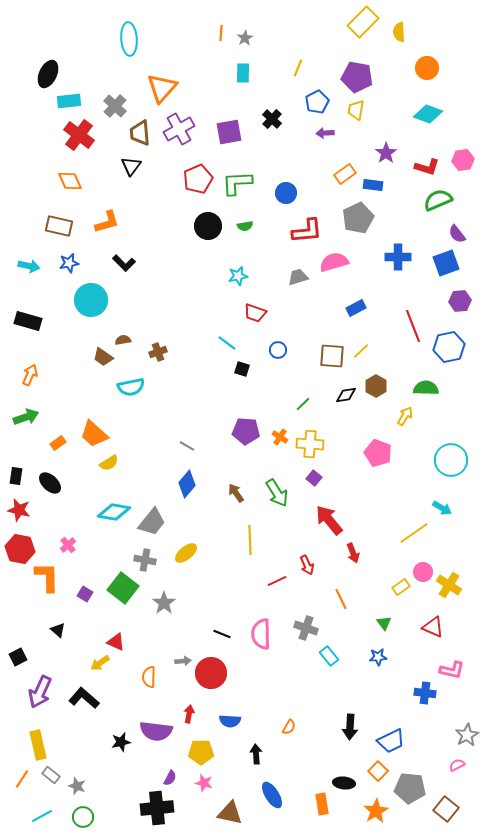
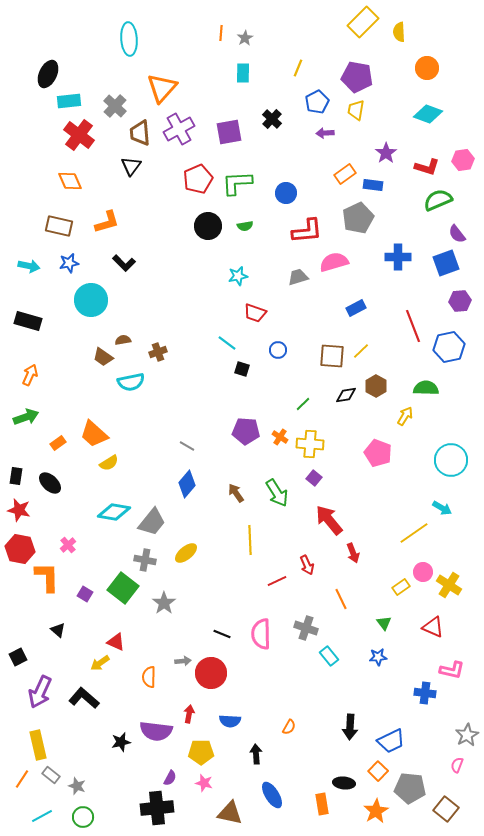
cyan semicircle at (131, 387): moved 5 px up
pink semicircle at (457, 765): rotated 42 degrees counterclockwise
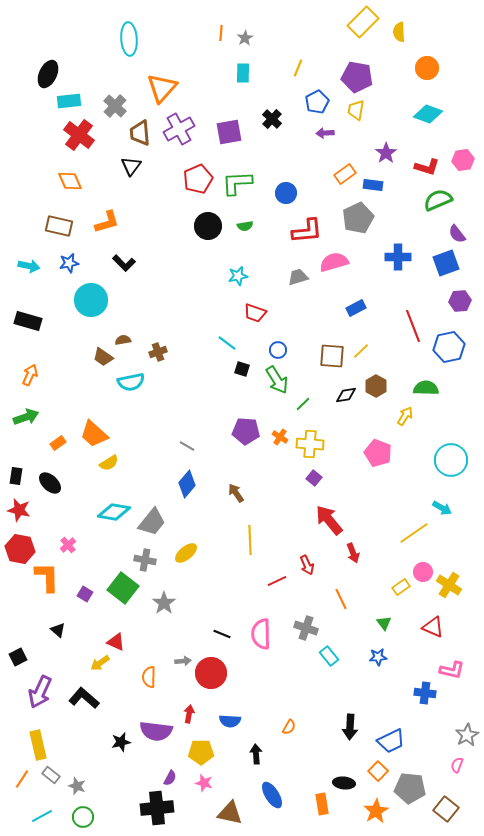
green arrow at (277, 493): moved 113 px up
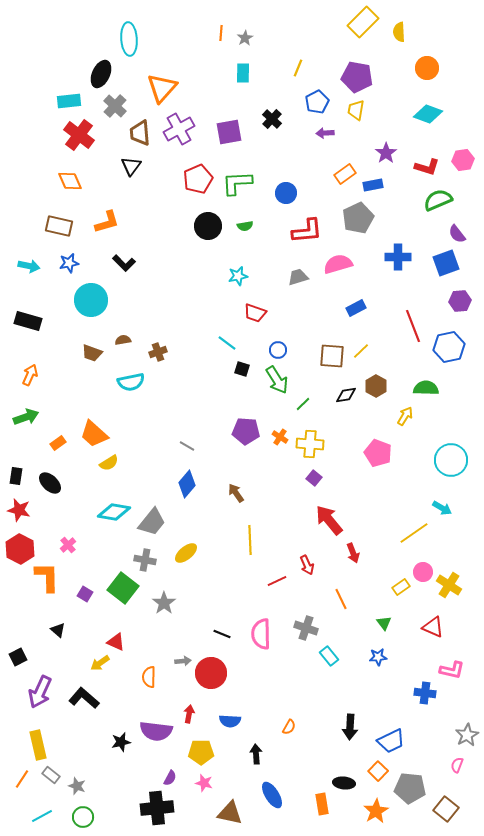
black ellipse at (48, 74): moved 53 px right
blue rectangle at (373, 185): rotated 18 degrees counterclockwise
pink semicircle at (334, 262): moved 4 px right, 2 px down
brown trapezoid at (103, 357): moved 11 px left, 4 px up; rotated 15 degrees counterclockwise
red hexagon at (20, 549): rotated 16 degrees clockwise
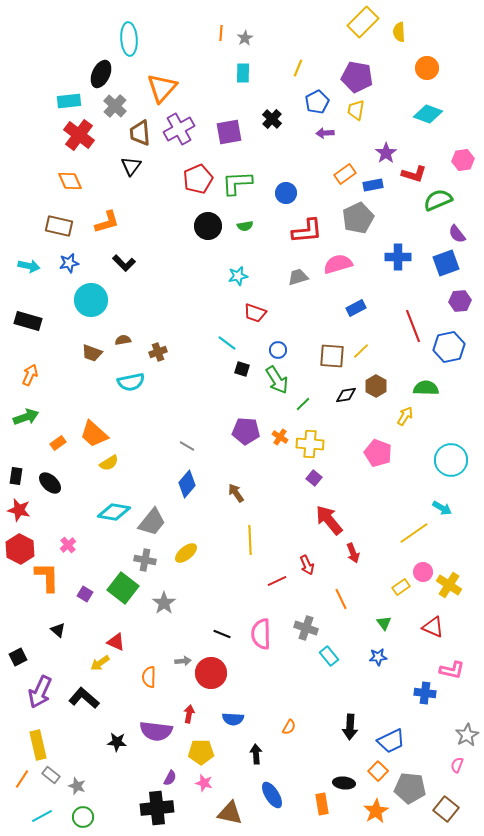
red L-shape at (427, 167): moved 13 px left, 7 px down
blue semicircle at (230, 721): moved 3 px right, 2 px up
black star at (121, 742): moved 4 px left; rotated 18 degrees clockwise
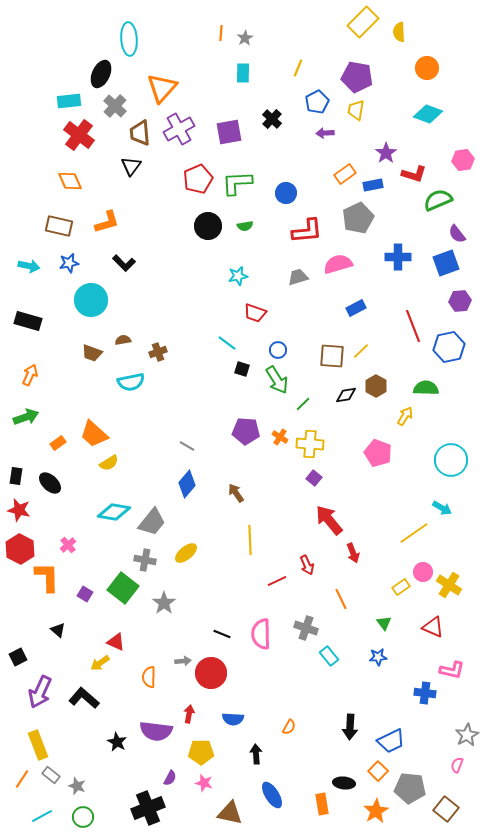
black star at (117, 742): rotated 24 degrees clockwise
yellow rectangle at (38, 745): rotated 8 degrees counterclockwise
black cross at (157, 808): moved 9 px left; rotated 16 degrees counterclockwise
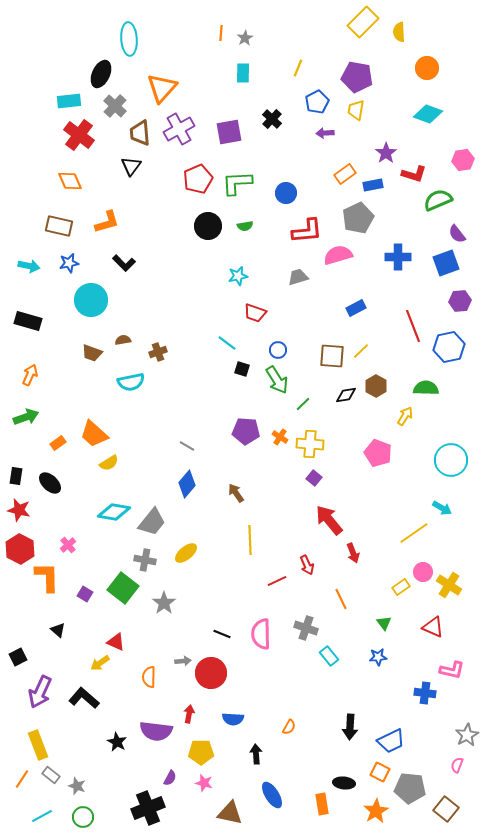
pink semicircle at (338, 264): moved 9 px up
orange square at (378, 771): moved 2 px right, 1 px down; rotated 18 degrees counterclockwise
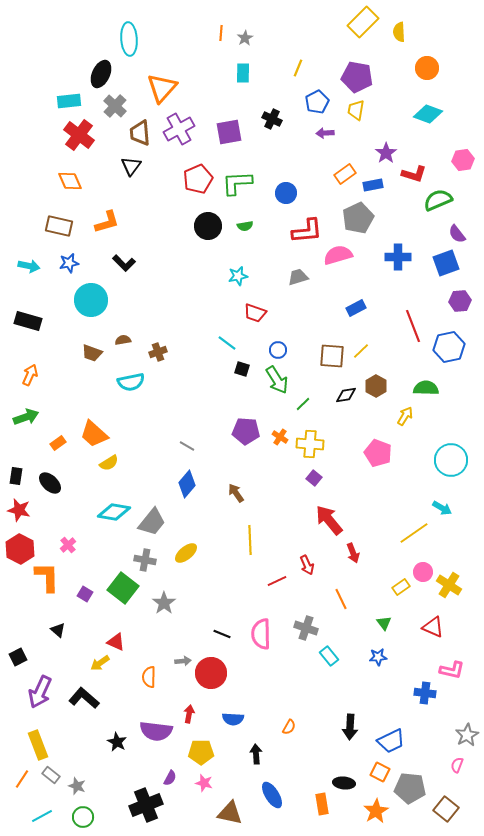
black cross at (272, 119): rotated 18 degrees counterclockwise
black cross at (148, 808): moved 2 px left, 3 px up
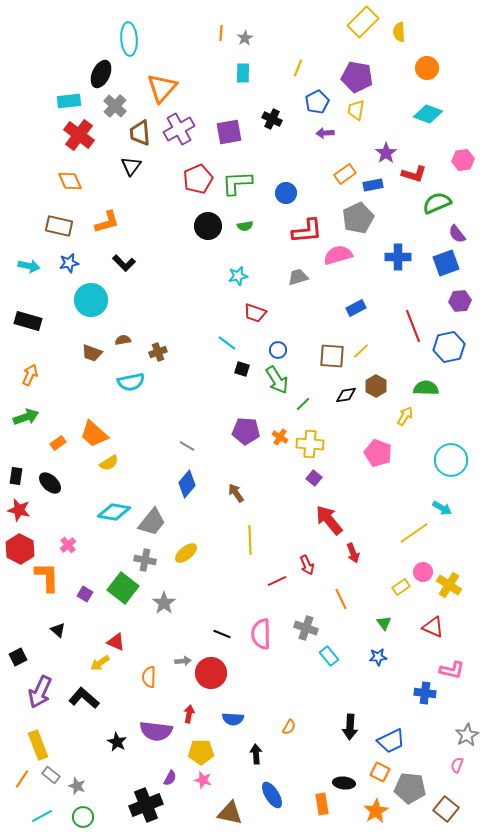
green semicircle at (438, 200): moved 1 px left, 3 px down
pink star at (204, 783): moved 1 px left, 3 px up
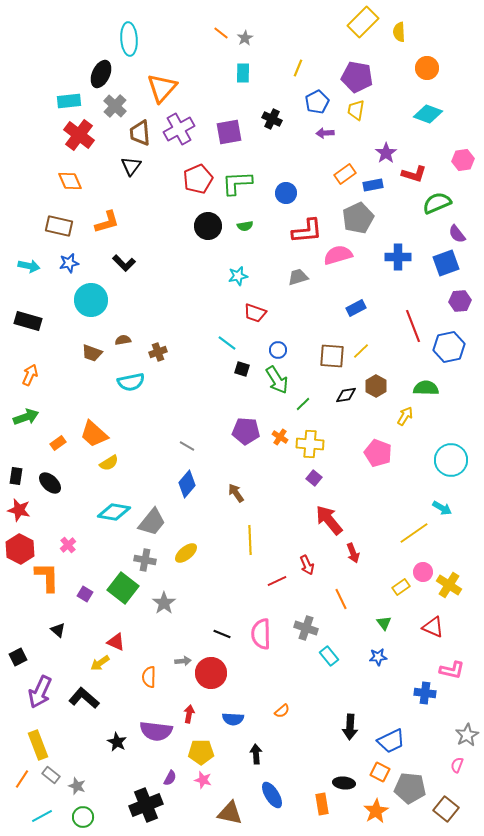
orange line at (221, 33): rotated 56 degrees counterclockwise
orange semicircle at (289, 727): moved 7 px left, 16 px up; rotated 21 degrees clockwise
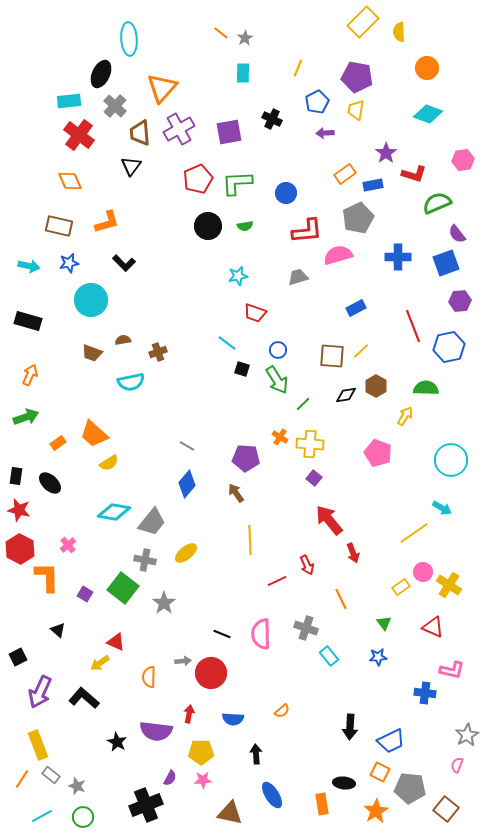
purple pentagon at (246, 431): moved 27 px down
pink star at (203, 780): rotated 18 degrees counterclockwise
